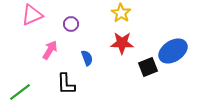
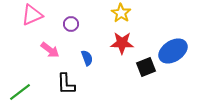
pink arrow: rotated 96 degrees clockwise
black square: moved 2 px left
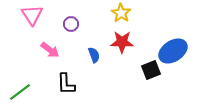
pink triangle: rotated 40 degrees counterclockwise
red star: moved 1 px up
blue semicircle: moved 7 px right, 3 px up
black square: moved 5 px right, 3 px down
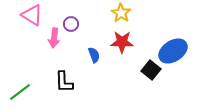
pink triangle: rotated 25 degrees counterclockwise
pink arrow: moved 4 px right, 12 px up; rotated 60 degrees clockwise
black square: rotated 30 degrees counterclockwise
black L-shape: moved 2 px left, 2 px up
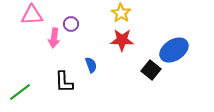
pink triangle: rotated 35 degrees counterclockwise
red star: moved 2 px up
blue ellipse: moved 1 px right, 1 px up
blue semicircle: moved 3 px left, 10 px down
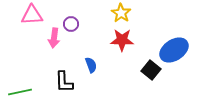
green line: rotated 25 degrees clockwise
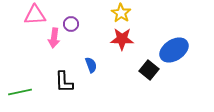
pink triangle: moved 3 px right
red star: moved 1 px up
black square: moved 2 px left
